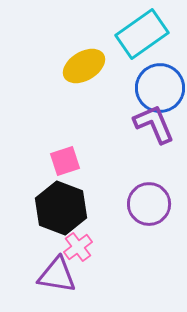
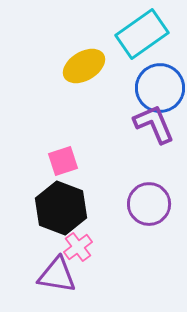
pink square: moved 2 px left
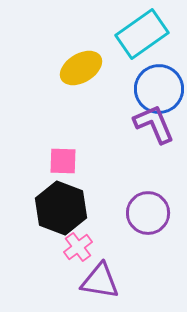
yellow ellipse: moved 3 px left, 2 px down
blue circle: moved 1 px left, 1 px down
pink square: rotated 20 degrees clockwise
purple circle: moved 1 px left, 9 px down
purple triangle: moved 43 px right, 6 px down
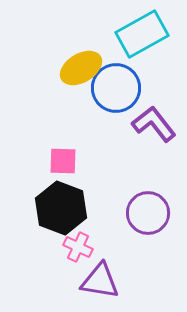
cyan rectangle: rotated 6 degrees clockwise
blue circle: moved 43 px left, 1 px up
purple L-shape: rotated 15 degrees counterclockwise
pink cross: rotated 28 degrees counterclockwise
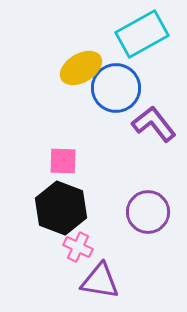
purple circle: moved 1 px up
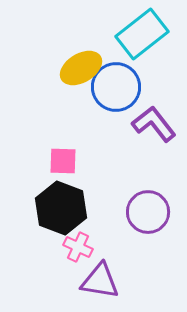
cyan rectangle: rotated 9 degrees counterclockwise
blue circle: moved 1 px up
